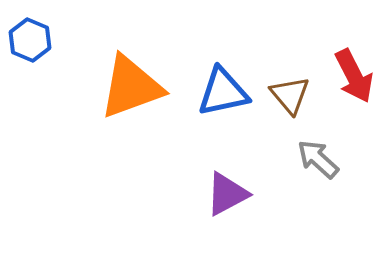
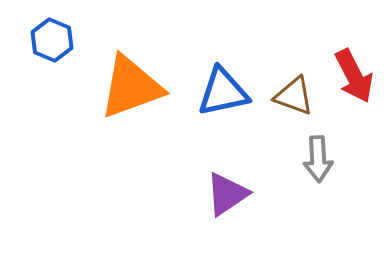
blue hexagon: moved 22 px right
brown triangle: moved 4 px right, 1 px down; rotated 30 degrees counterclockwise
gray arrow: rotated 135 degrees counterclockwise
purple triangle: rotated 6 degrees counterclockwise
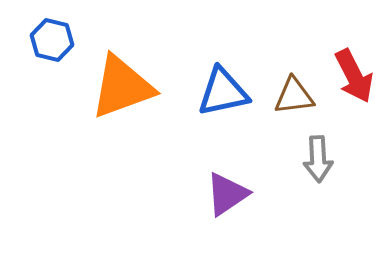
blue hexagon: rotated 9 degrees counterclockwise
orange triangle: moved 9 px left
brown triangle: rotated 27 degrees counterclockwise
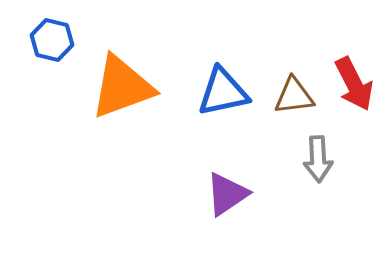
red arrow: moved 8 px down
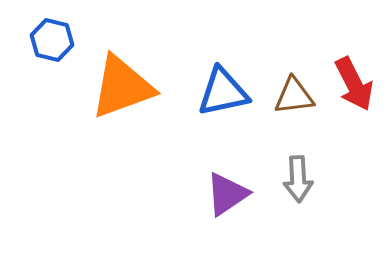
gray arrow: moved 20 px left, 20 px down
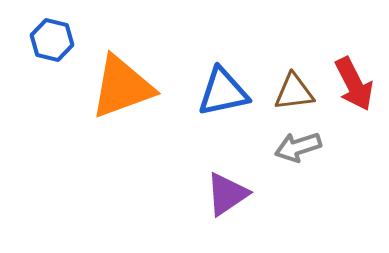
brown triangle: moved 4 px up
gray arrow: moved 32 px up; rotated 75 degrees clockwise
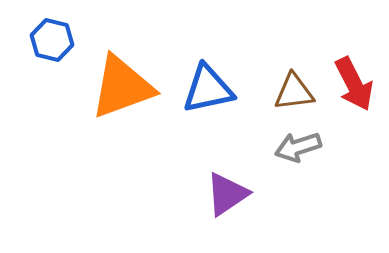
blue triangle: moved 15 px left, 3 px up
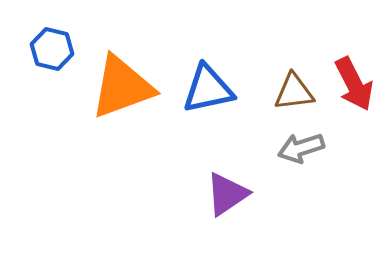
blue hexagon: moved 9 px down
gray arrow: moved 3 px right, 1 px down
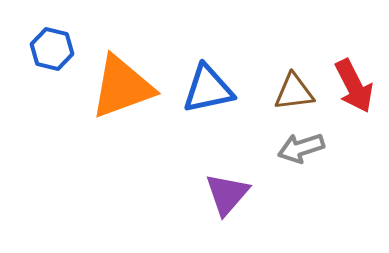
red arrow: moved 2 px down
purple triangle: rotated 15 degrees counterclockwise
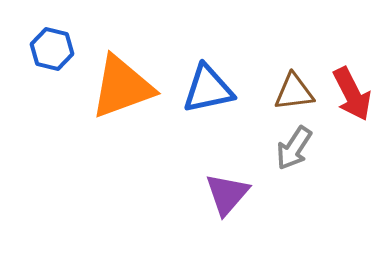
red arrow: moved 2 px left, 8 px down
gray arrow: moved 7 px left; rotated 39 degrees counterclockwise
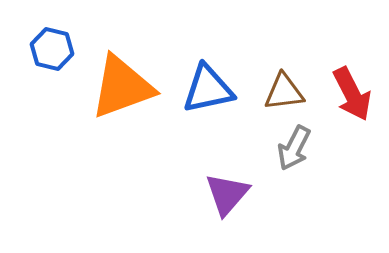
brown triangle: moved 10 px left
gray arrow: rotated 6 degrees counterclockwise
